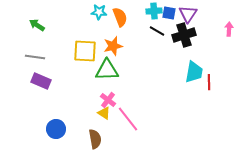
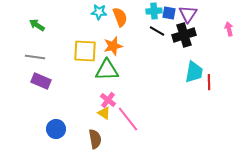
pink arrow: rotated 16 degrees counterclockwise
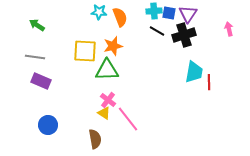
blue circle: moved 8 px left, 4 px up
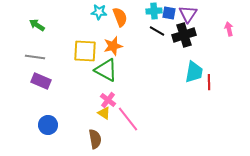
green triangle: moved 1 px left; rotated 30 degrees clockwise
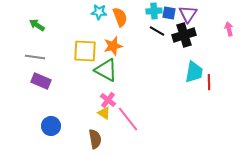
blue circle: moved 3 px right, 1 px down
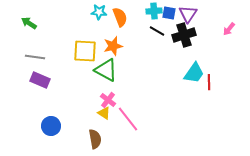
green arrow: moved 8 px left, 2 px up
pink arrow: rotated 128 degrees counterclockwise
cyan trapezoid: moved 1 px down; rotated 25 degrees clockwise
purple rectangle: moved 1 px left, 1 px up
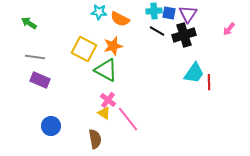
orange semicircle: moved 2 px down; rotated 138 degrees clockwise
yellow square: moved 1 px left, 2 px up; rotated 25 degrees clockwise
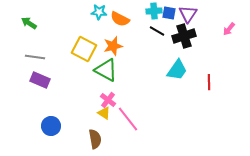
black cross: moved 1 px down
cyan trapezoid: moved 17 px left, 3 px up
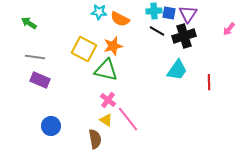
green triangle: rotated 15 degrees counterclockwise
yellow triangle: moved 2 px right, 7 px down
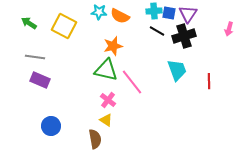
orange semicircle: moved 3 px up
pink arrow: rotated 24 degrees counterclockwise
yellow square: moved 20 px left, 23 px up
cyan trapezoid: rotated 55 degrees counterclockwise
red line: moved 1 px up
pink line: moved 4 px right, 37 px up
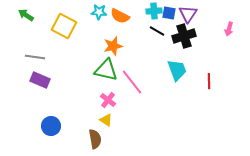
green arrow: moved 3 px left, 8 px up
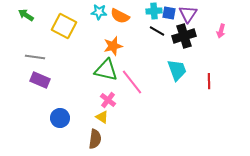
pink arrow: moved 8 px left, 2 px down
yellow triangle: moved 4 px left, 3 px up
blue circle: moved 9 px right, 8 px up
brown semicircle: rotated 18 degrees clockwise
